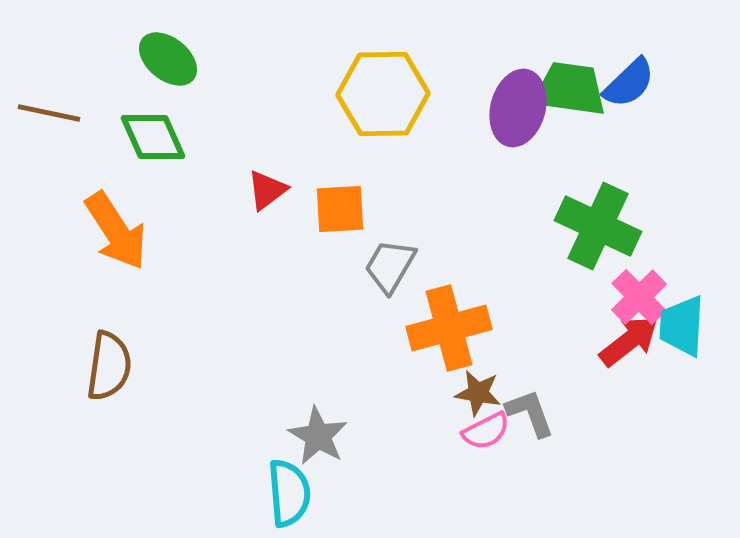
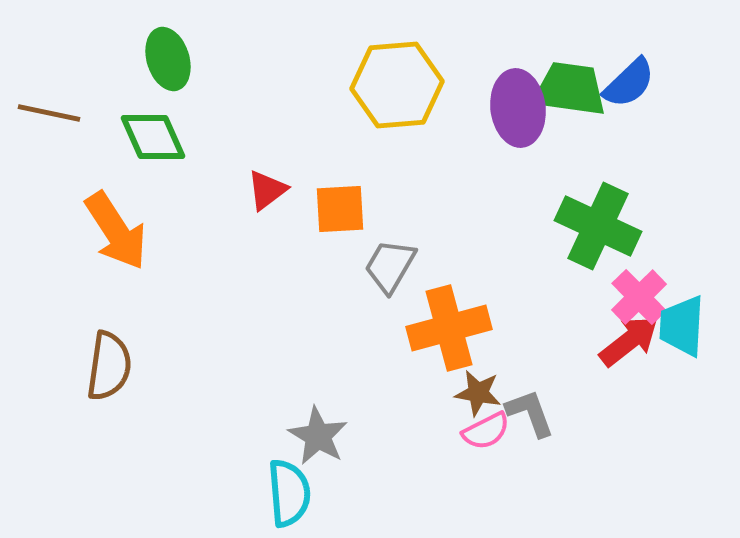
green ellipse: rotated 34 degrees clockwise
yellow hexagon: moved 14 px right, 9 px up; rotated 4 degrees counterclockwise
purple ellipse: rotated 22 degrees counterclockwise
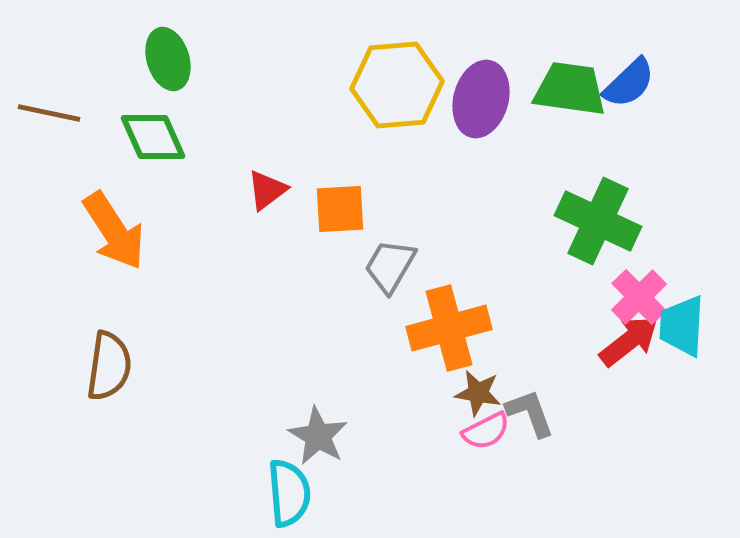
purple ellipse: moved 37 px left, 9 px up; rotated 22 degrees clockwise
green cross: moved 5 px up
orange arrow: moved 2 px left
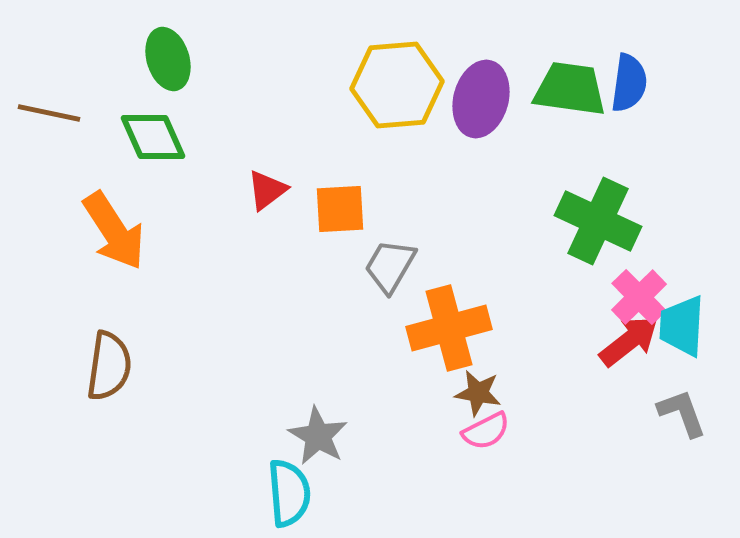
blue semicircle: rotated 38 degrees counterclockwise
gray L-shape: moved 152 px right
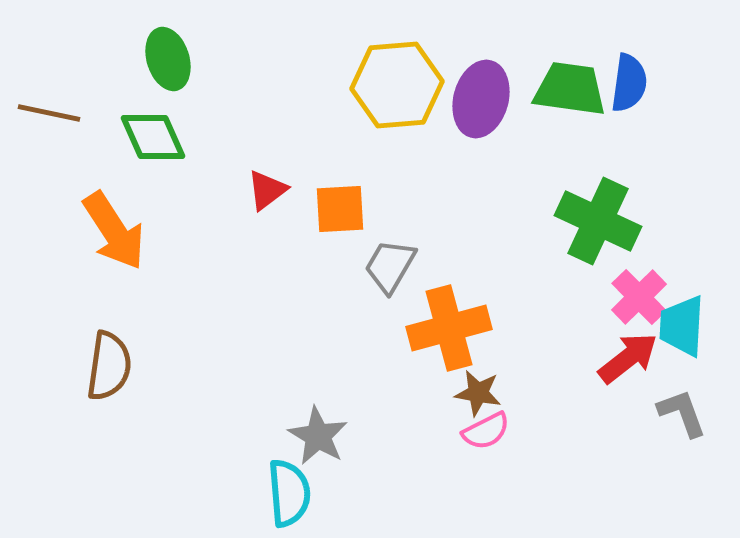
red arrow: moved 1 px left, 17 px down
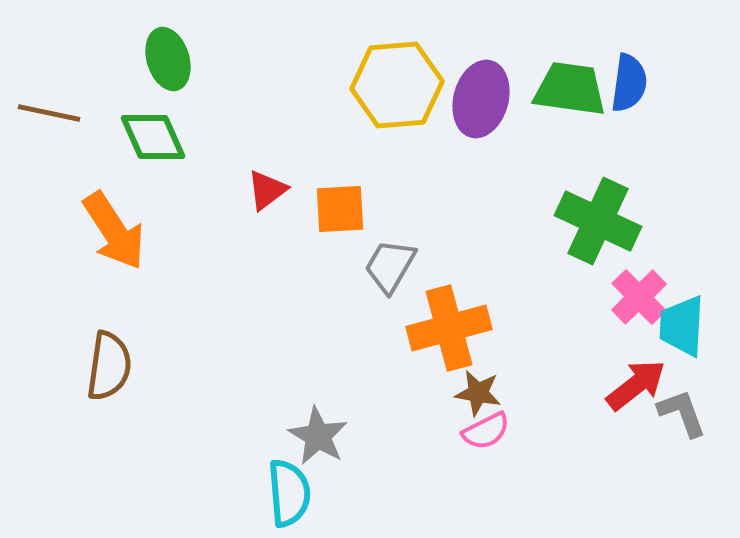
red arrow: moved 8 px right, 27 px down
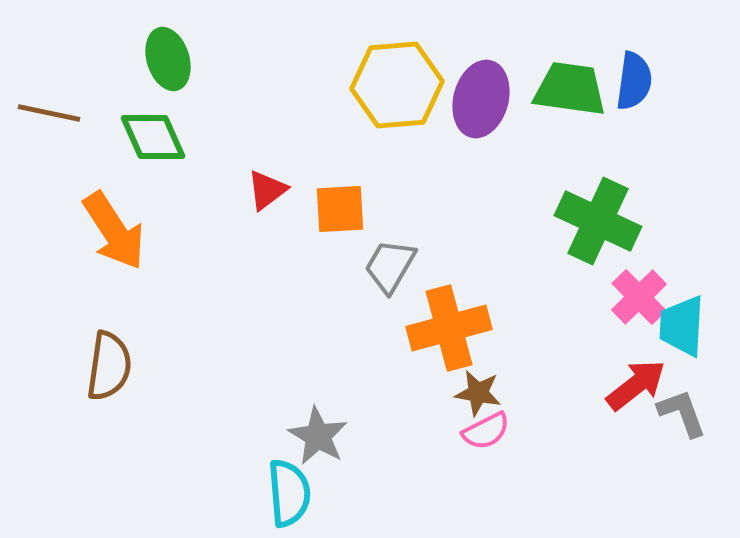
blue semicircle: moved 5 px right, 2 px up
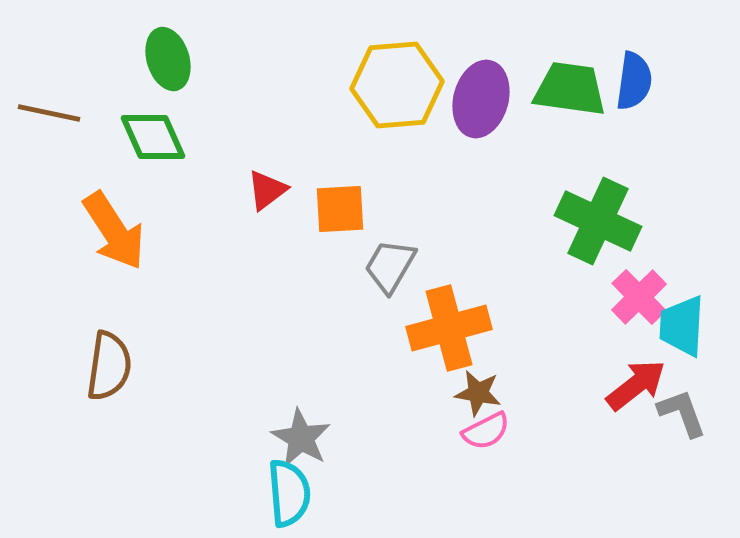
gray star: moved 17 px left, 2 px down
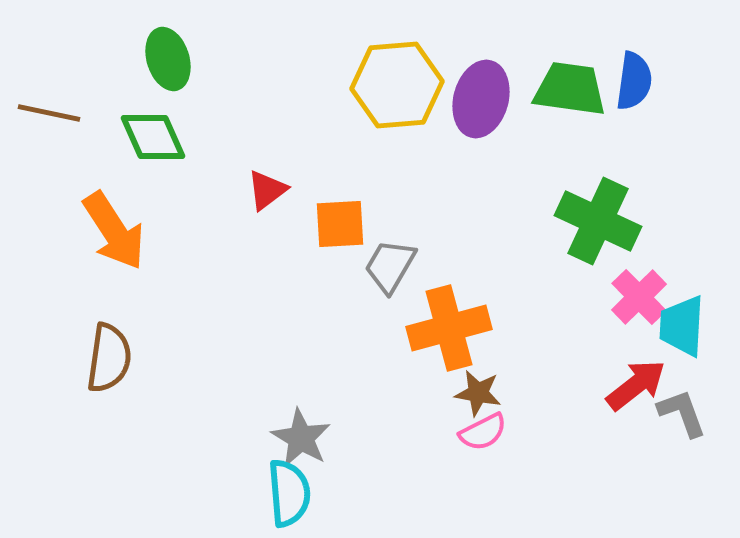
orange square: moved 15 px down
brown semicircle: moved 8 px up
pink semicircle: moved 3 px left, 1 px down
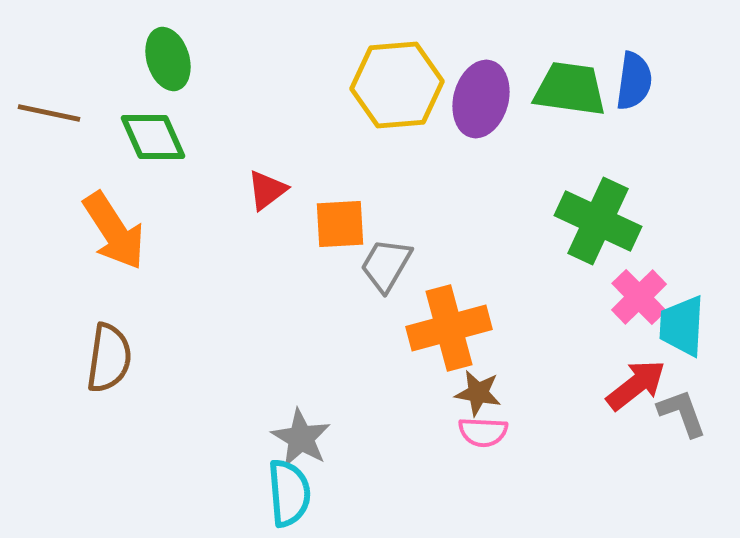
gray trapezoid: moved 4 px left, 1 px up
pink semicircle: rotated 30 degrees clockwise
